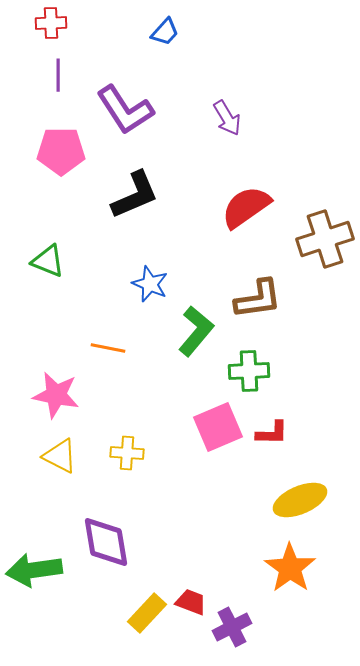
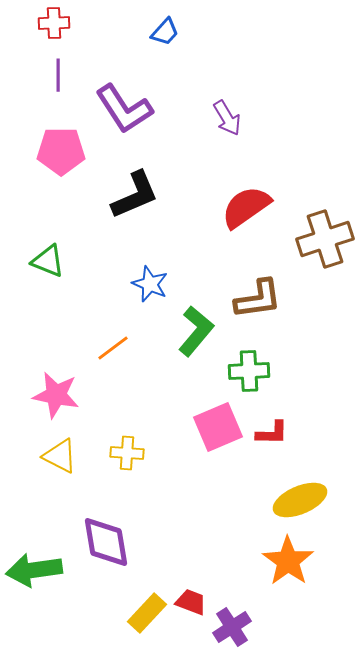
red cross: moved 3 px right
purple L-shape: moved 1 px left, 1 px up
orange line: moved 5 px right; rotated 48 degrees counterclockwise
orange star: moved 2 px left, 7 px up
purple cross: rotated 6 degrees counterclockwise
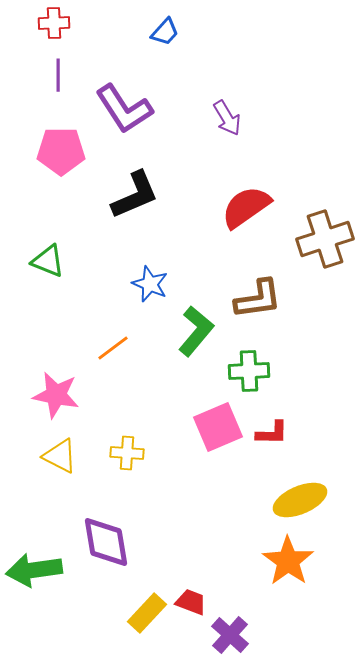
purple cross: moved 2 px left, 8 px down; rotated 15 degrees counterclockwise
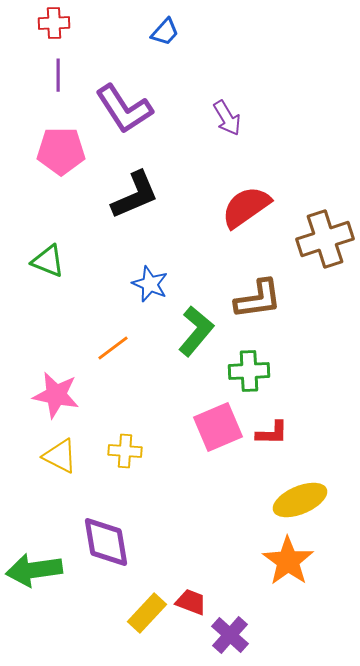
yellow cross: moved 2 px left, 2 px up
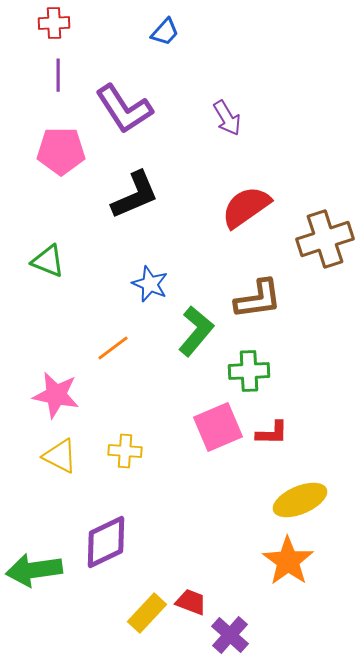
purple diamond: rotated 74 degrees clockwise
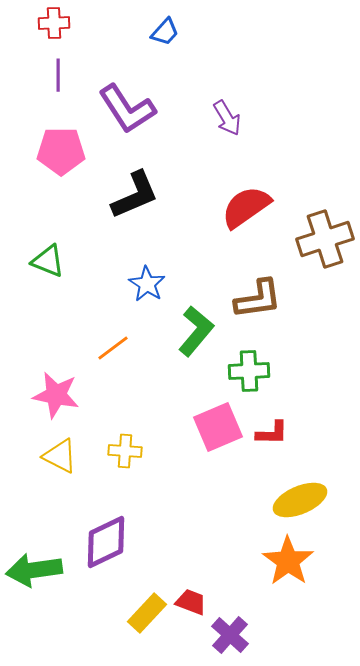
purple L-shape: moved 3 px right
blue star: moved 3 px left; rotated 9 degrees clockwise
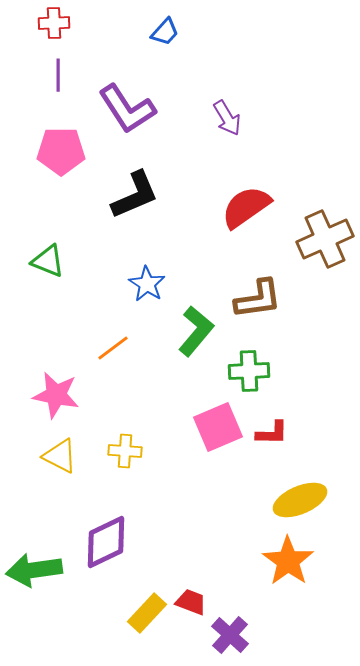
brown cross: rotated 6 degrees counterclockwise
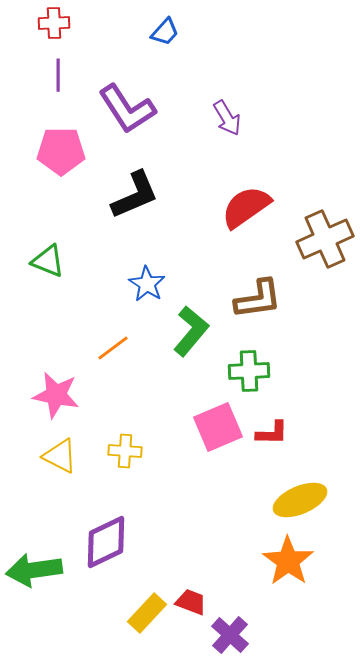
green L-shape: moved 5 px left
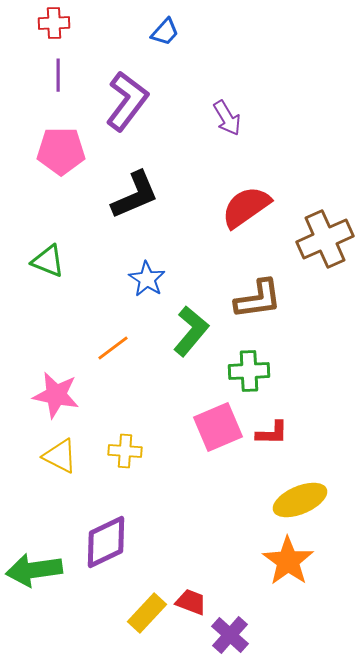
purple L-shape: moved 8 px up; rotated 110 degrees counterclockwise
blue star: moved 5 px up
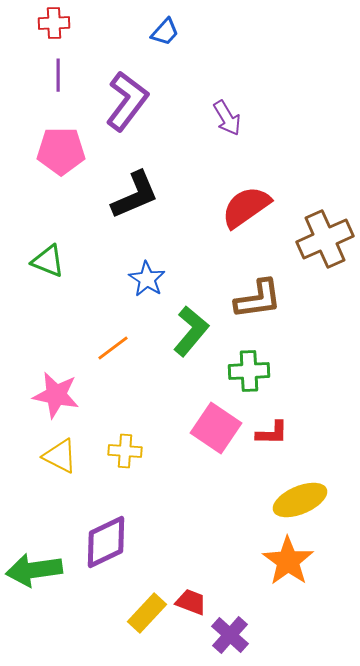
pink square: moved 2 px left, 1 px down; rotated 33 degrees counterclockwise
